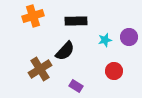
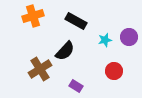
black rectangle: rotated 30 degrees clockwise
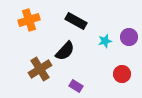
orange cross: moved 4 px left, 4 px down
cyan star: moved 1 px down
red circle: moved 8 px right, 3 px down
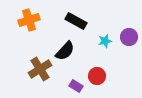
red circle: moved 25 px left, 2 px down
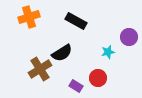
orange cross: moved 3 px up
cyan star: moved 3 px right, 11 px down
black semicircle: moved 3 px left, 2 px down; rotated 15 degrees clockwise
red circle: moved 1 px right, 2 px down
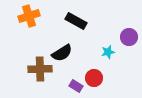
orange cross: moved 1 px up
brown cross: rotated 30 degrees clockwise
red circle: moved 4 px left
